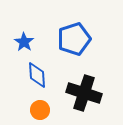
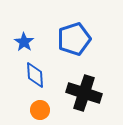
blue diamond: moved 2 px left
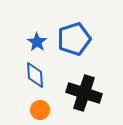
blue star: moved 13 px right
